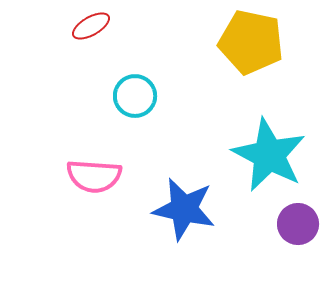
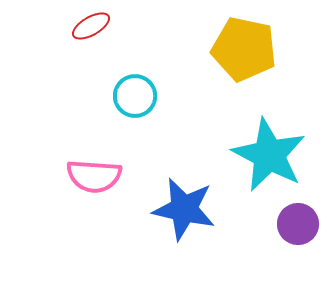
yellow pentagon: moved 7 px left, 7 px down
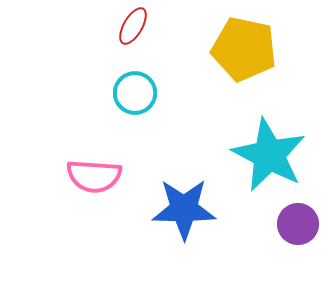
red ellipse: moved 42 px right; rotated 30 degrees counterclockwise
cyan circle: moved 3 px up
blue star: rotated 12 degrees counterclockwise
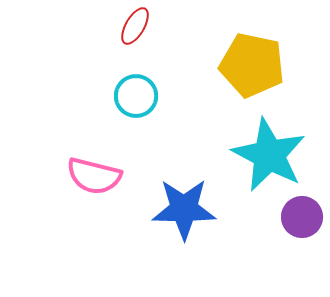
red ellipse: moved 2 px right
yellow pentagon: moved 8 px right, 16 px down
cyan circle: moved 1 px right, 3 px down
pink semicircle: rotated 10 degrees clockwise
purple circle: moved 4 px right, 7 px up
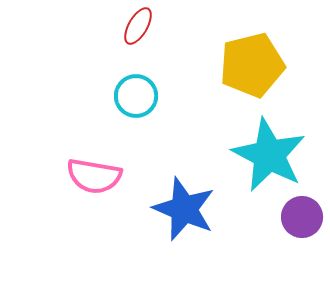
red ellipse: moved 3 px right
yellow pentagon: rotated 26 degrees counterclockwise
pink semicircle: rotated 4 degrees counterclockwise
blue star: rotated 22 degrees clockwise
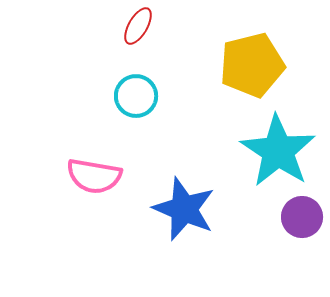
cyan star: moved 9 px right, 4 px up; rotated 6 degrees clockwise
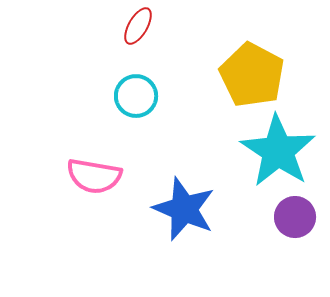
yellow pentagon: moved 10 px down; rotated 30 degrees counterclockwise
purple circle: moved 7 px left
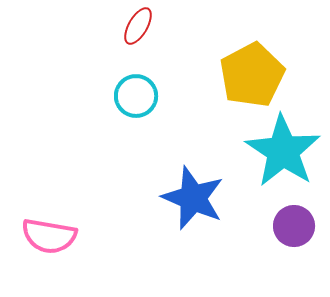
yellow pentagon: rotated 16 degrees clockwise
cyan star: moved 5 px right
pink semicircle: moved 45 px left, 60 px down
blue star: moved 9 px right, 11 px up
purple circle: moved 1 px left, 9 px down
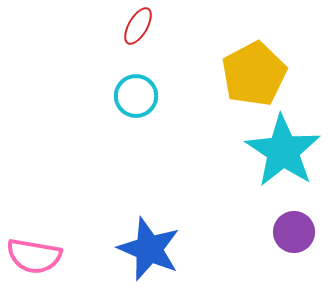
yellow pentagon: moved 2 px right, 1 px up
blue star: moved 44 px left, 51 px down
purple circle: moved 6 px down
pink semicircle: moved 15 px left, 20 px down
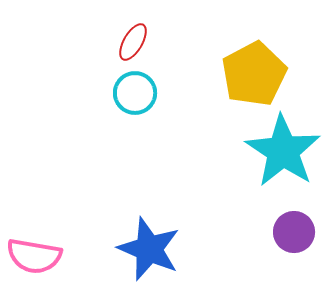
red ellipse: moved 5 px left, 16 px down
cyan circle: moved 1 px left, 3 px up
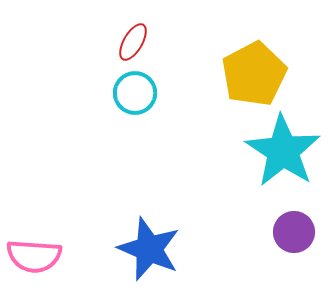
pink semicircle: rotated 6 degrees counterclockwise
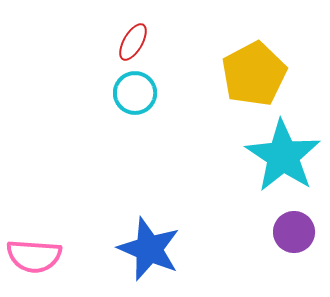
cyan star: moved 5 px down
